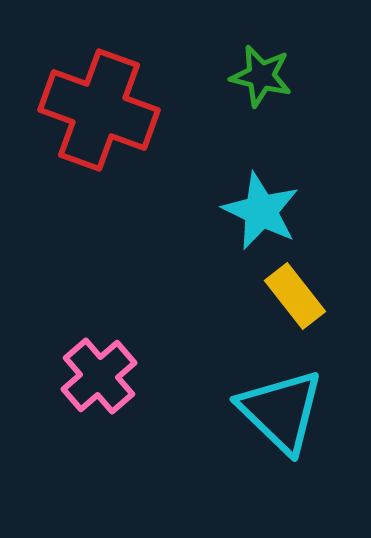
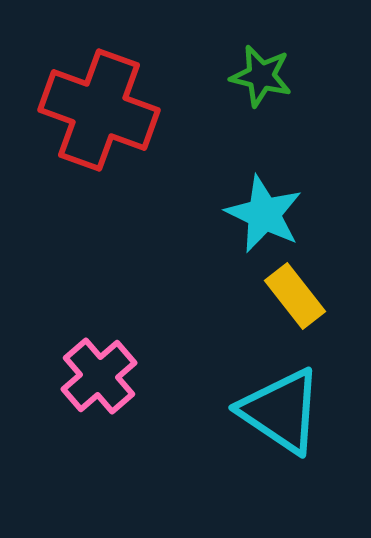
cyan star: moved 3 px right, 3 px down
cyan triangle: rotated 10 degrees counterclockwise
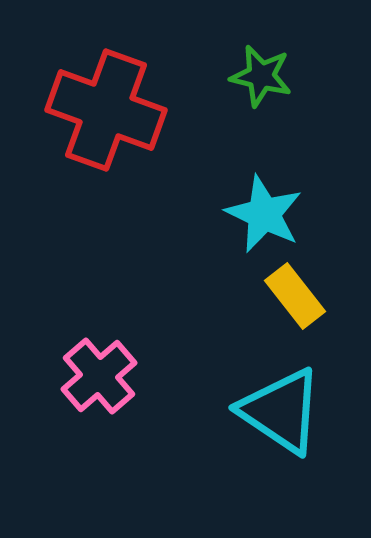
red cross: moved 7 px right
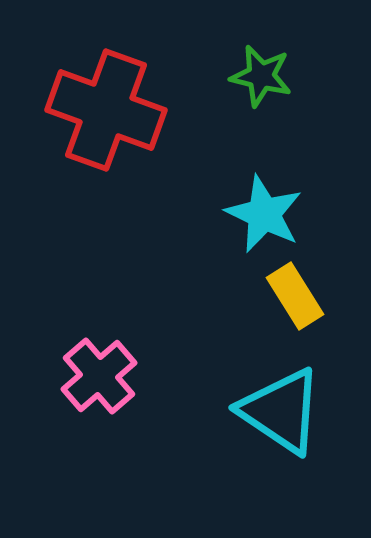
yellow rectangle: rotated 6 degrees clockwise
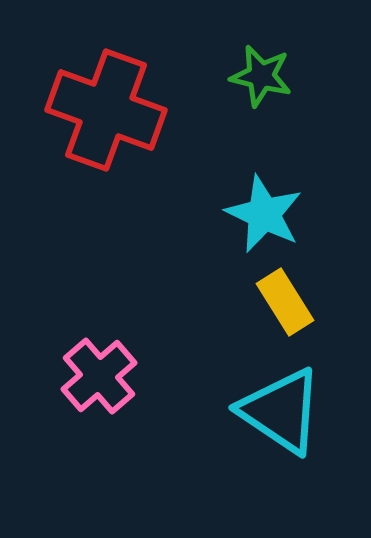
yellow rectangle: moved 10 px left, 6 px down
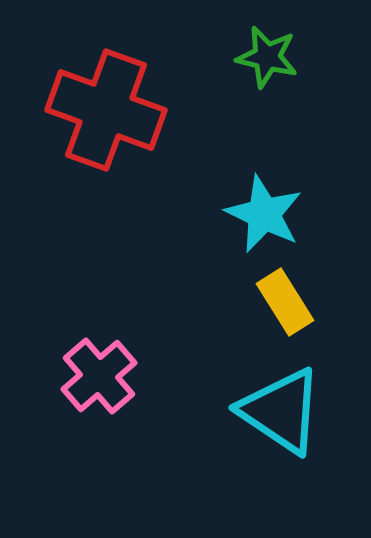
green star: moved 6 px right, 19 px up
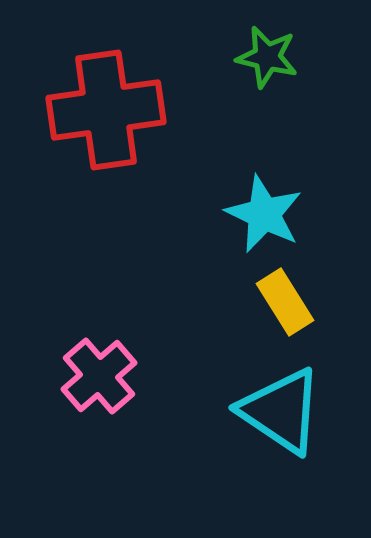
red cross: rotated 28 degrees counterclockwise
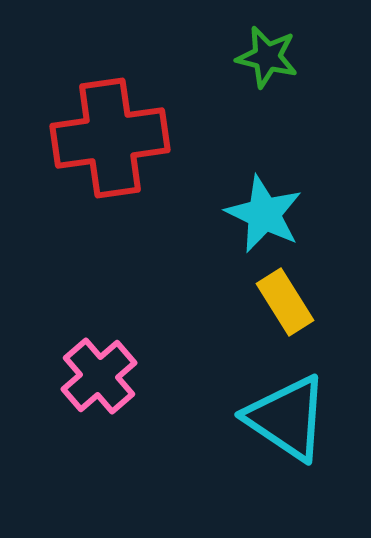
red cross: moved 4 px right, 28 px down
cyan triangle: moved 6 px right, 7 px down
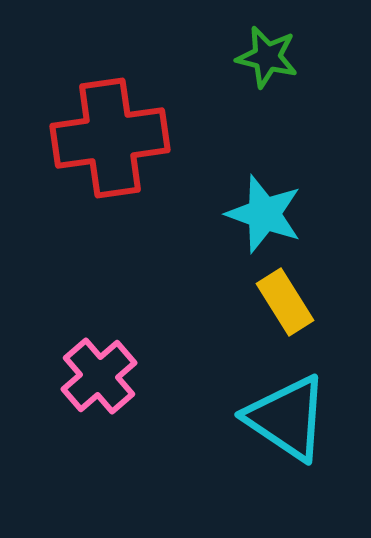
cyan star: rotated 6 degrees counterclockwise
